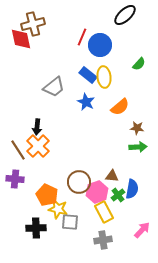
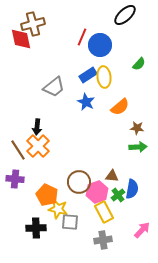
blue rectangle: rotated 72 degrees counterclockwise
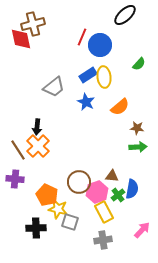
gray square: rotated 12 degrees clockwise
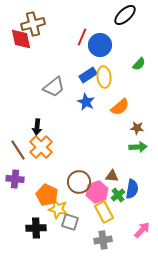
orange cross: moved 3 px right, 1 px down
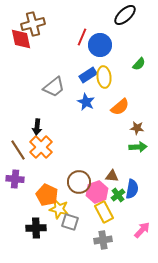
yellow star: moved 1 px right
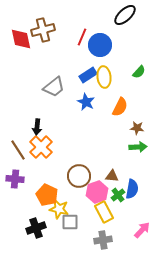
brown cross: moved 10 px right, 6 px down
green semicircle: moved 8 px down
orange semicircle: rotated 24 degrees counterclockwise
brown circle: moved 6 px up
gray square: rotated 18 degrees counterclockwise
black cross: rotated 18 degrees counterclockwise
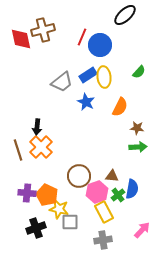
gray trapezoid: moved 8 px right, 5 px up
brown line: rotated 15 degrees clockwise
purple cross: moved 12 px right, 14 px down
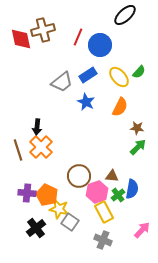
red line: moved 4 px left
yellow ellipse: moved 15 px right; rotated 35 degrees counterclockwise
green arrow: rotated 42 degrees counterclockwise
gray square: rotated 36 degrees clockwise
black cross: rotated 18 degrees counterclockwise
gray cross: rotated 30 degrees clockwise
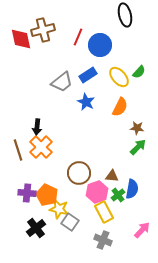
black ellipse: rotated 60 degrees counterclockwise
brown circle: moved 3 px up
